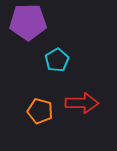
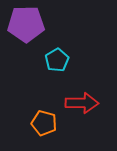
purple pentagon: moved 2 px left, 2 px down
orange pentagon: moved 4 px right, 12 px down
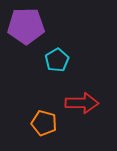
purple pentagon: moved 2 px down
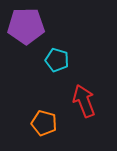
cyan pentagon: rotated 25 degrees counterclockwise
red arrow: moved 2 px right, 2 px up; rotated 112 degrees counterclockwise
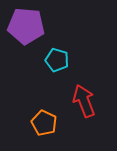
purple pentagon: rotated 6 degrees clockwise
orange pentagon: rotated 10 degrees clockwise
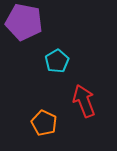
purple pentagon: moved 2 px left, 4 px up; rotated 6 degrees clockwise
cyan pentagon: moved 1 px down; rotated 25 degrees clockwise
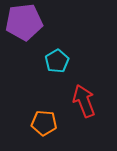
purple pentagon: rotated 18 degrees counterclockwise
orange pentagon: rotated 20 degrees counterclockwise
